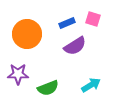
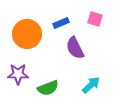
pink square: moved 2 px right
blue rectangle: moved 6 px left
purple semicircle: moved 2 px down; rotated 95 degrees clockwise
cyan arrow: rotated 12 degrees counterclockwise
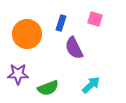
blue rectangle: rotated 49 degrees counterclockwise
purple semicircle: moved 1 px left
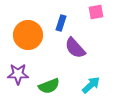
pink square: moved 1 px right, 7 px up; rotated 28 degrees counterclockwise
orange circle: moved 1 px right, 1 px down
purple semicircle: moved 1 px right; rotated 15 degrees counterclockwise
green semicircle: moved 1 px right, 2 px up
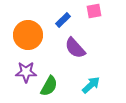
pink square: moved 2 px left, 1 px up
blue rectangle: moved 2 px right, 3 px up; rotated 28 degrees clockwise
purple star: moved 8 px right, 2 px up
green semicircle: rotated 40 degrees counterclockwise
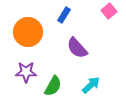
pink square: moved 15 px right; rotated 28 degrees counterclockwise
blue rectangle: moved 1 px right, 5 px up; rotated 14 degrees counterclockwise
orange circle: moved 3 px up
purple semicircle: moved 2 px right
green semicircle: moved 4 px right
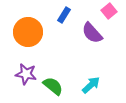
purple semicircle: moved 15 px right, 15 px up
purple star: moved 2 px down; rotated 10 degrees clockwise
green semicircle: rotated 80 degrees counterclockwise
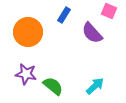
pink square: rotated 28 degrees counterclockwise
cyan arrow: moved 4 px right, 1 px down
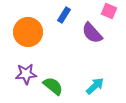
purple star: rotated 15 degrees counterclockwise
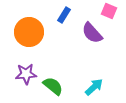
orange circle: moved 1 px right
cyan arrow: moved 1 px left, 1 px down
